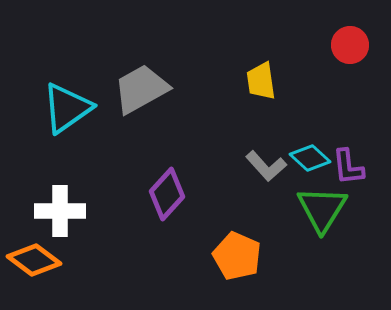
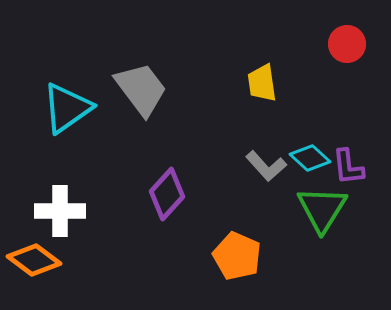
red circle: moved 3 px left, 1 px up
yellow trapezoid: moved 1 px right, 2 px down
gray trapezoid: rotated 82 degrees clockwise
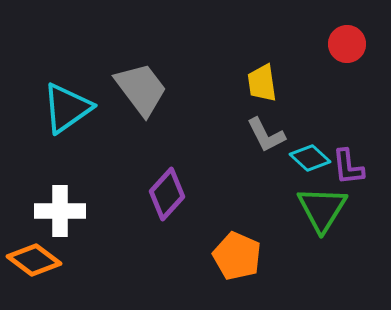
gray L-shape: moved 31 px up; rotated 15 degrees clockwise
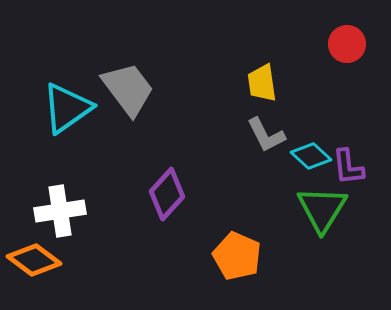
gray trapezoid: moved 13 px left
cyan diamond: moved 1 px right, 2 px up
white cross: rotated 9 degrees counterclockwise
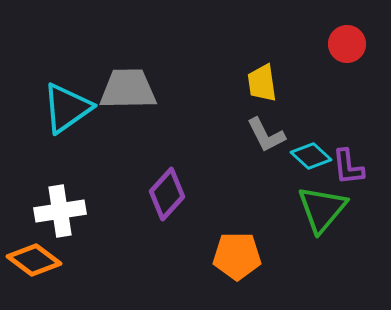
gray trapezoid: rotated 54 degrees counterclockwise
green triangle: rotated 8 degrees clockwise
orange pentagon: rotated 24 degrees counterclockwise
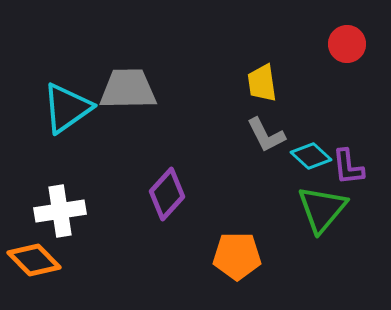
orange diamond: rotated 8 degrees clockwise
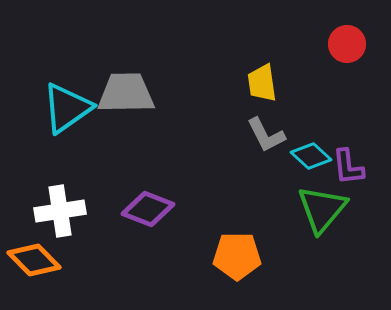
gray trapezoid: moved 2 px left, 4 px down
purple diamond: moved 19 px left, 15 px down; rotated 69 degrees clockwise
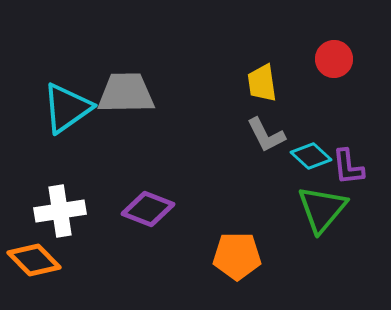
red circle: moved 13 px left, 15 px down
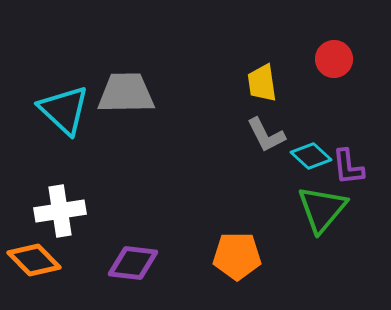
cyan triangle: moved 3 px left, 2 px down; rotated 42 degrees counterclockwise
purple diamond: moved 15 px left, 54 px down; rotated 15 degrees counterclockwise
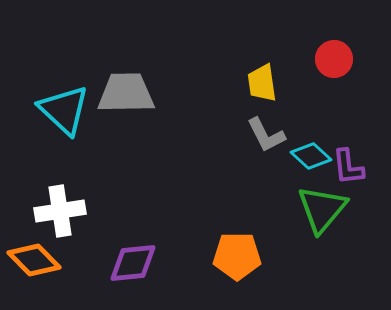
purple diamond: rotated 12 degrees counterclockwise
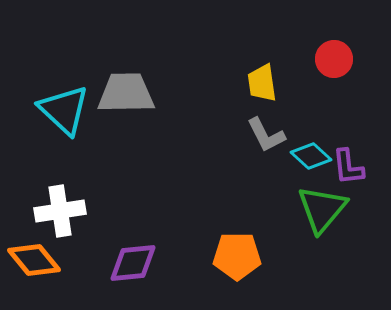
orange diamond: rotated 6 degrees clockwise
